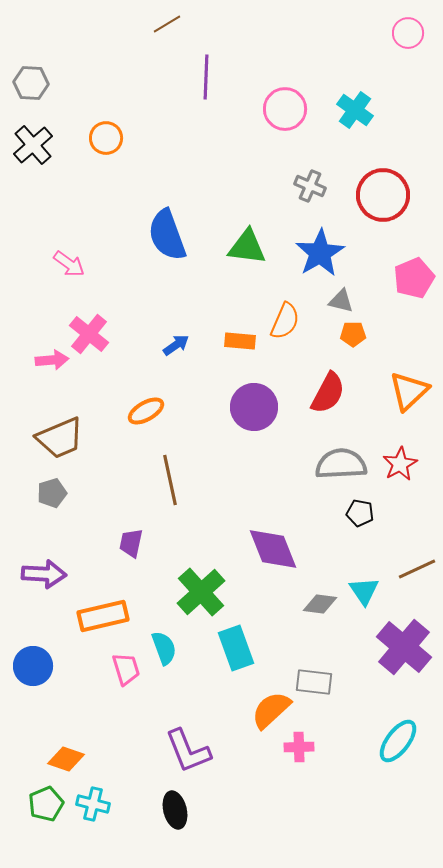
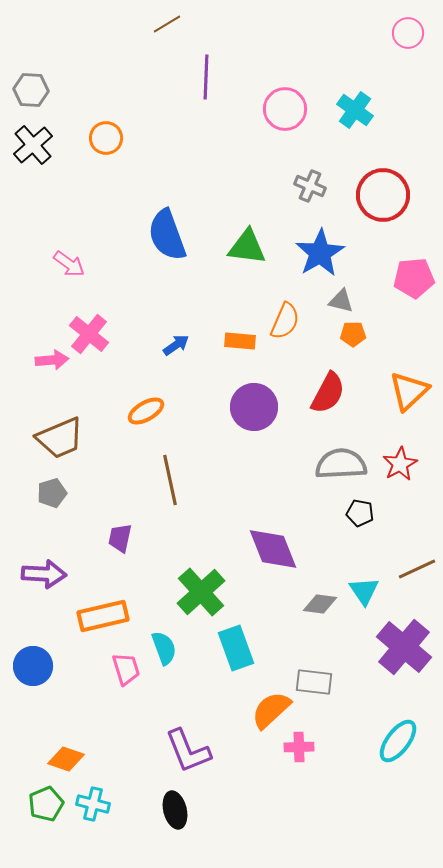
gray hexagon at (31, 83): moved 7 px down
pink pentagon at (414, 278): rotated 18 degrees clockwise
purple trapezoid at (131, 543): moved 11 px left, 5 px up
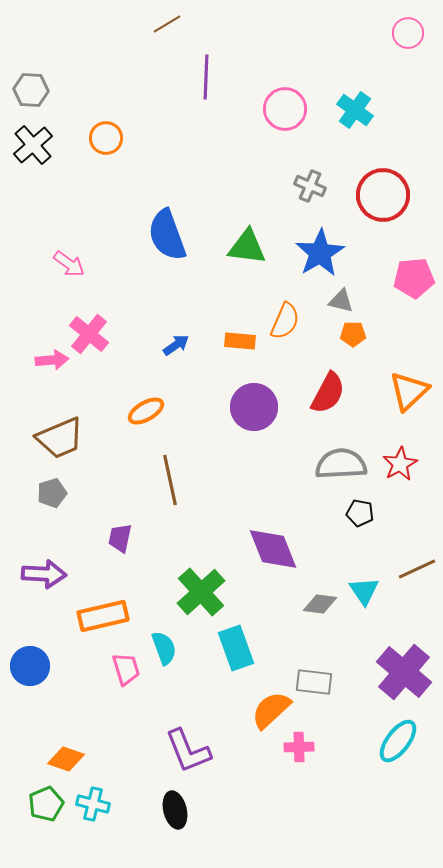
purple cross at (404, 647): moved 25 px down
blue circle at (33, 666): moved 3 px left
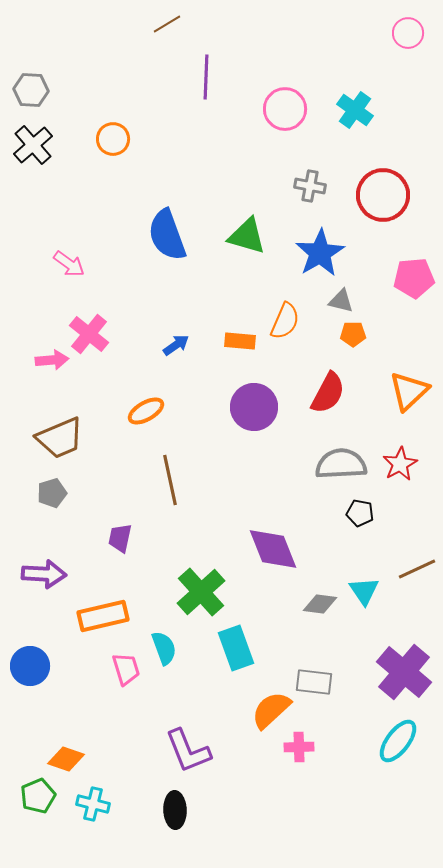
orange circle at (106, 138): moved 7 px right, 1 px down
gray cross at (310, 186): rotated 12 degrees counterclockwise
green triangle at (247, 247): moved 11 px up; rotated 9 degrees clockwise
green pentagon at (46, 804): moved 8 px left, 8 px up
black ellipse at (175, 810): rotated 12 degrees clockwise
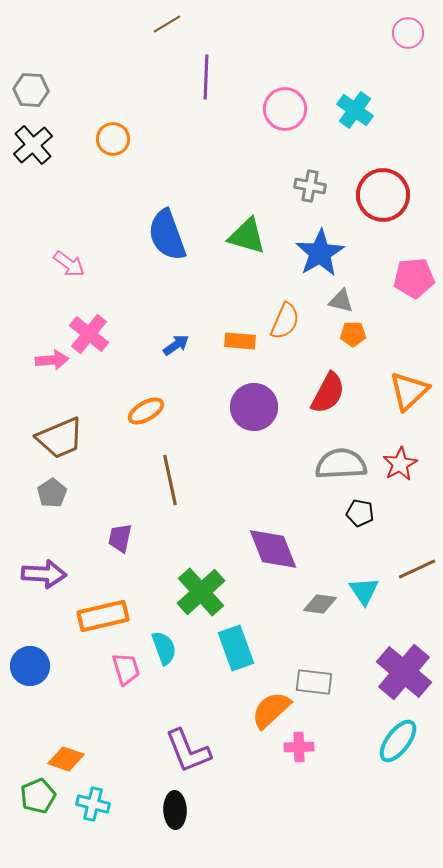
gray pentagon at (52, 493): rotated 16 degrees counterclockwise
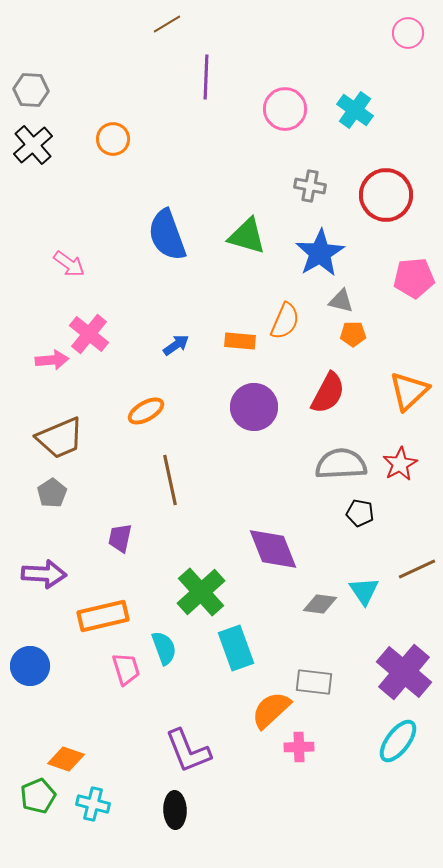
red circle at (383, 195): moved 3 px right
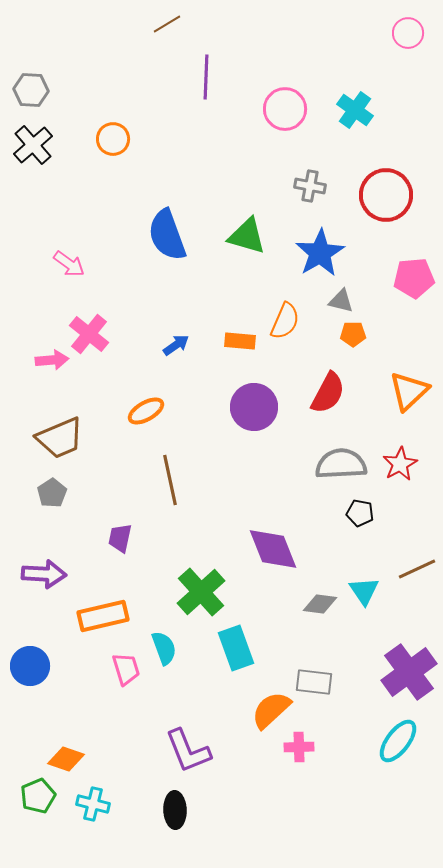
purple cross at (404, 672): moved 5 px right; rotated 14 degrees clockwise
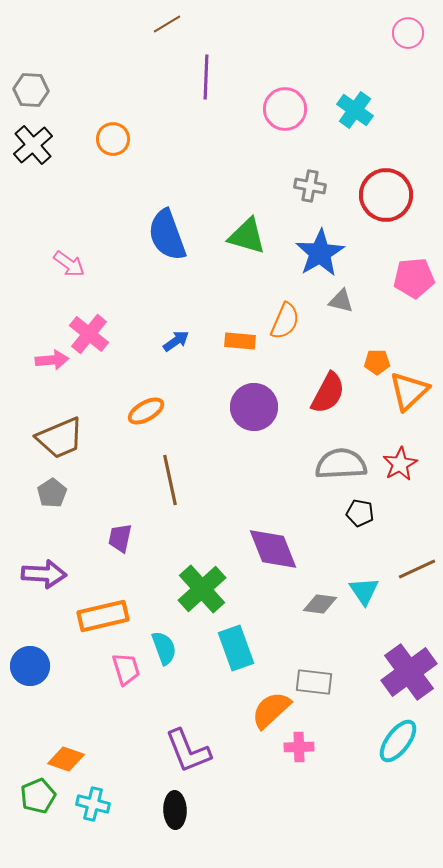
orange pentagon at (353, 334): moved 24 px right, 28 px down
blue arrow at (176, 345): moved 4 px up
green cross at (201, 592): moved 1 px right, 3 px up
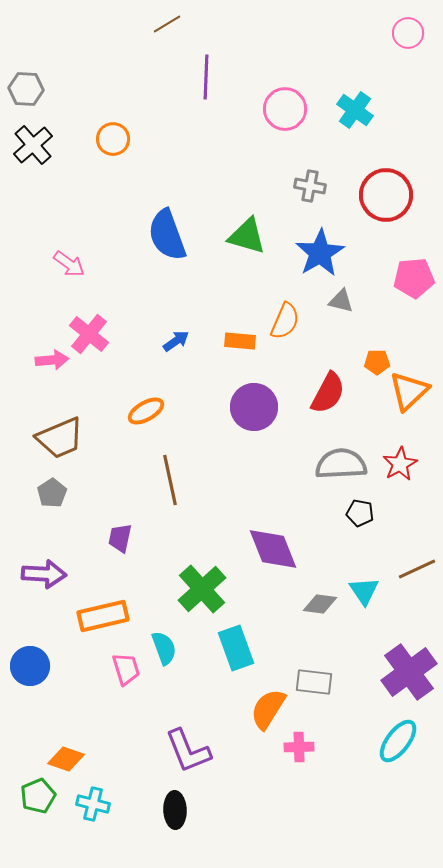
gray hexagon at (31, 90): moved 5 px left, 1 px up
orange semicircle at (271, 710): moved 3 px left, 1 px up; rotated 15 degrees counterclockwise
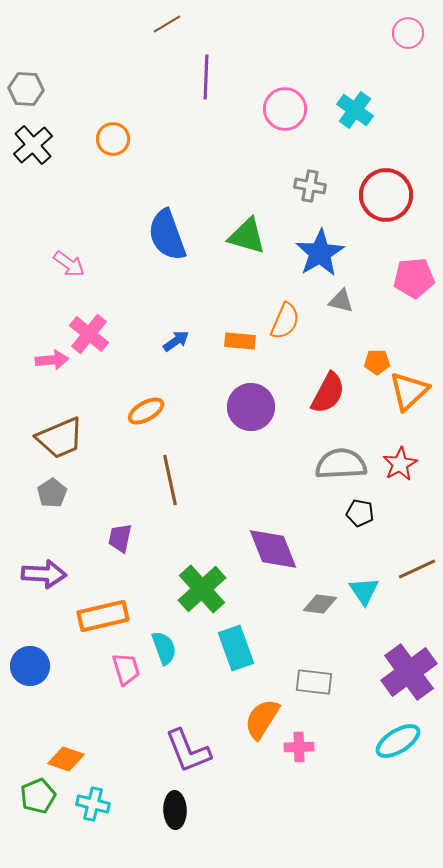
purple circle at (254, 407): moved 3 px left
orange semicircle at (268, 709): moved 6 px left, 10 px down
cyan ellipse at (398, 741): rotated 21 degrees clockwise
